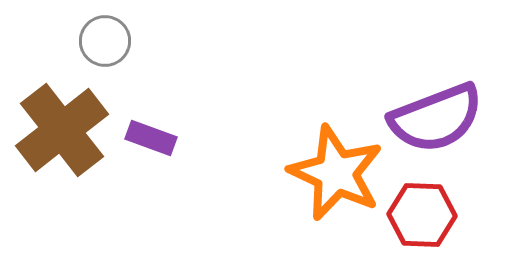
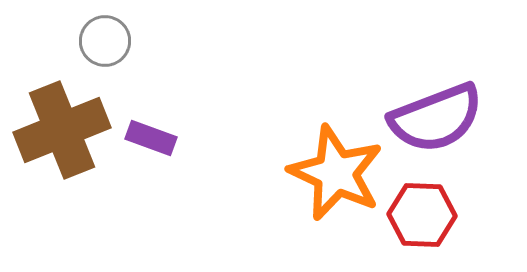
brown cross: rotated 16 degrees clockwise
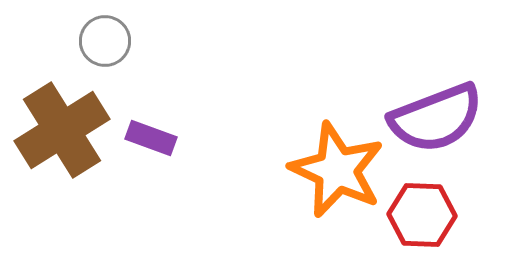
brown cross: rotated 10 degrees counterclockwise
orange star: moved 1 px right, 3 px up
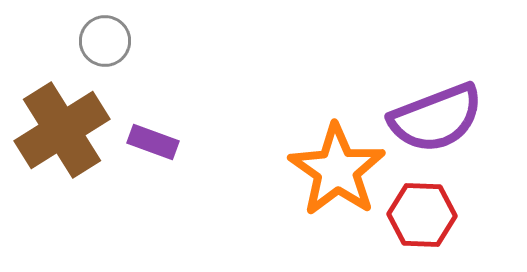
purple rectangle: moved 2 px right, 4 px down
orange star: rotated 10 degrees clockwise
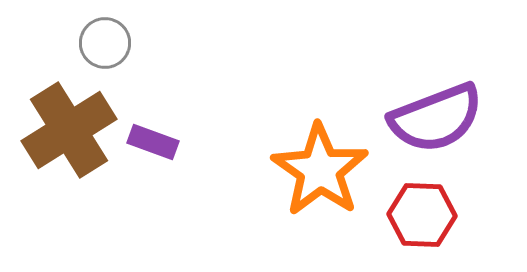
gray circle: moved 2 px down
brown cross: moved 7 px right
orange star: moved 17 px left
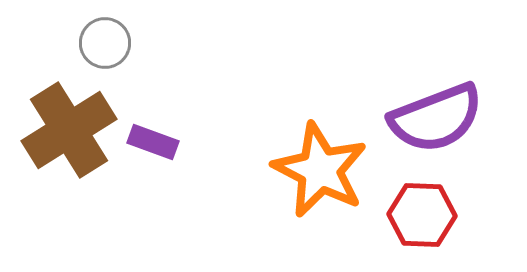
orange star: rotated 8 degrees counterclockwise
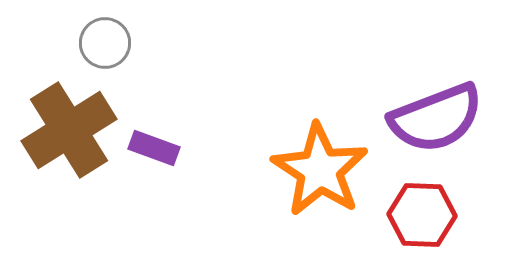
purple rectangle: moved 1 px right, 6 px down
orange star: rotated 6 degrees clockwise
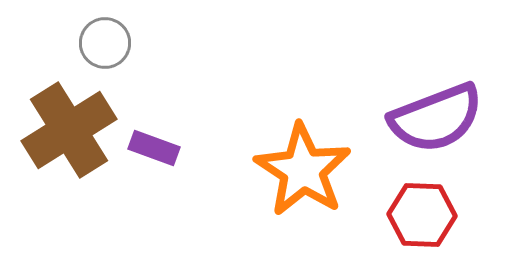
orange star: moved 17 px left
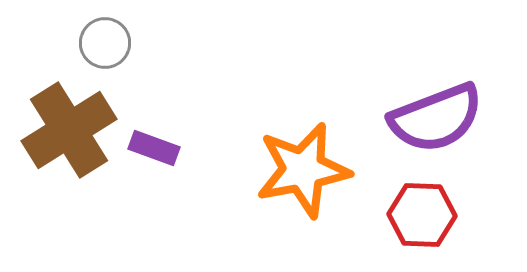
orange star: rotated 28 degrees clockwise
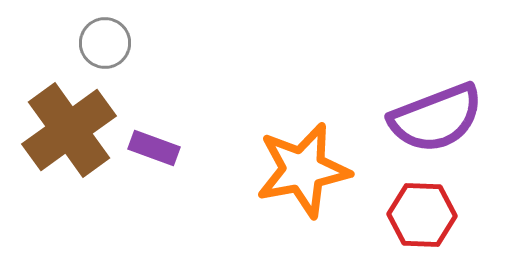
brown cross: rotated 4 degrees counterclockwise
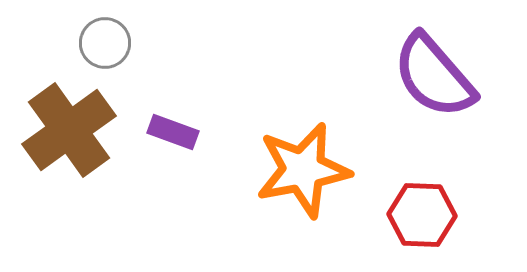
purple semicircle: moved 2 px left, 42 px up; rotated 70 degrees clockwise
purple rectangle: moved 19 px right, 16 px up
